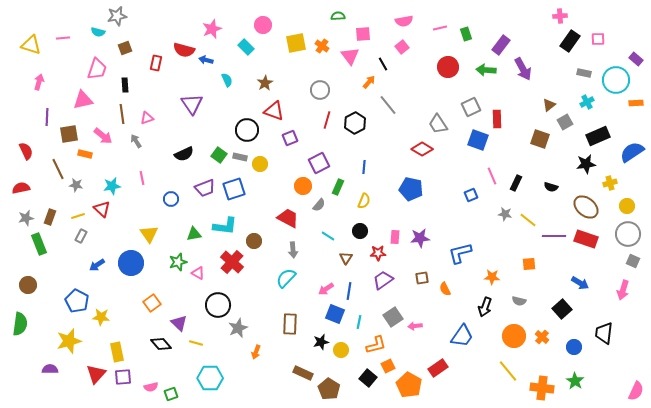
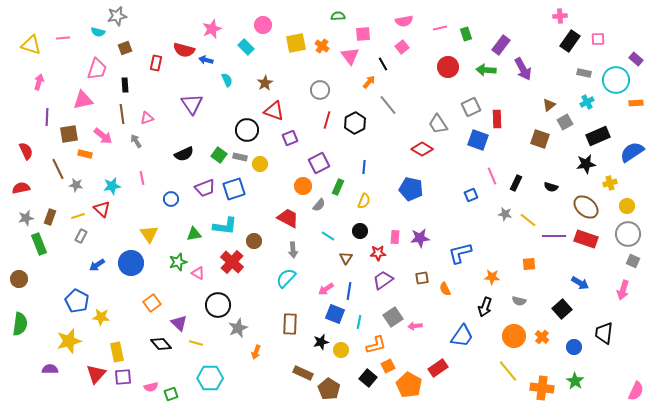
brown circle at (28, 285): moved 9 px left, 6 px up
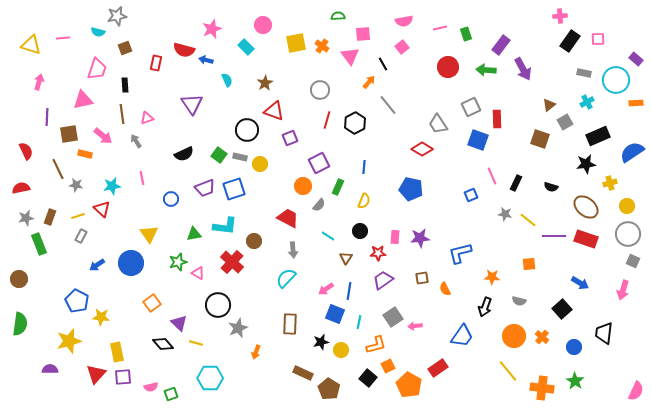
black diamond at (161, 344): moved 2 px right
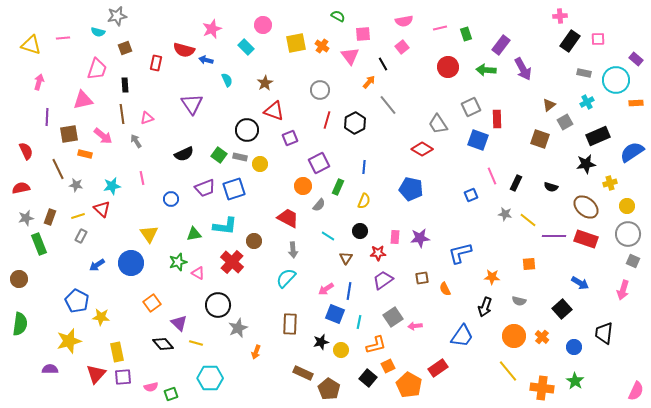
green semicircle at (338, 16): rotated 32 degrees clockwise
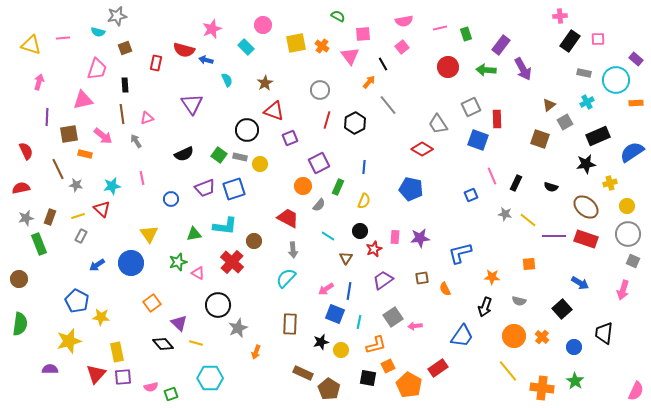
red star at (378, 253): moved 4 px left, 4 px up; rotated 21 degrees counterclockwise
black square at (368, 378): rotated 30 degrees counterclockwise
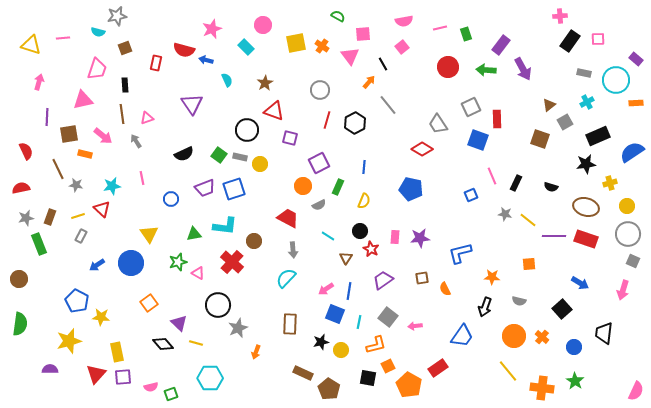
purple square at (290, 138): rotated 35 degrees clockwise
gray semicircle at (319, 205): rotated 24 degrees clockwise
brown ellipse at (586, 207): rotated 25 degrees counterclockwise
red star at (374, 249): moved 3 px left; rotated 21 degrees counterclockwise
orange square at (152, 303): moved 3 px left
gray square at (393, 317): moved 5 px left; rotated 18 degrees counterclockwise
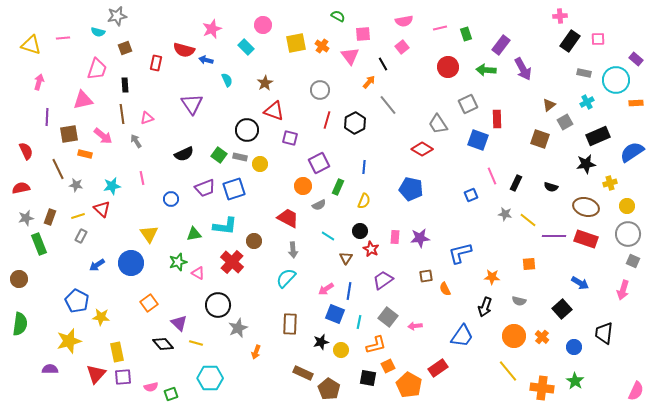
gray square at (471, 107): moved 3 px left, 3 px up
brown square at (422, 278): moved 4 px right, 2 px up
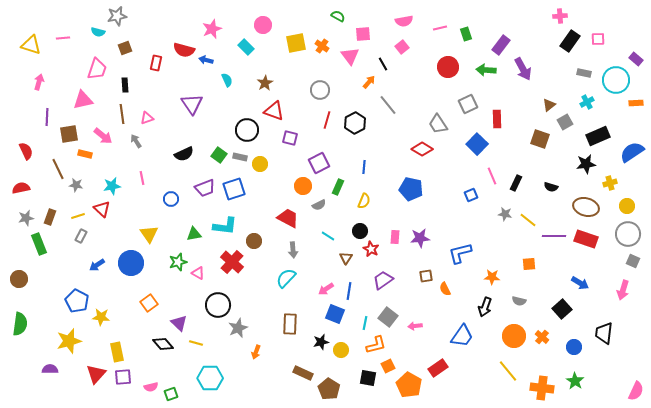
blue square at (478, 140): moved 1 px left, 4 px down; rotated 25 degrees clockwise
cyan line at (359, 322): moved 6 px right, 1 px down
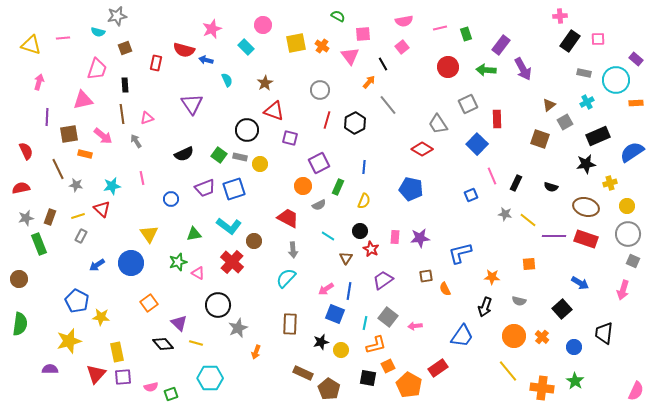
cyan L-shape at (225, 226): moved 4 px right; rotated 30 degrees clockwise
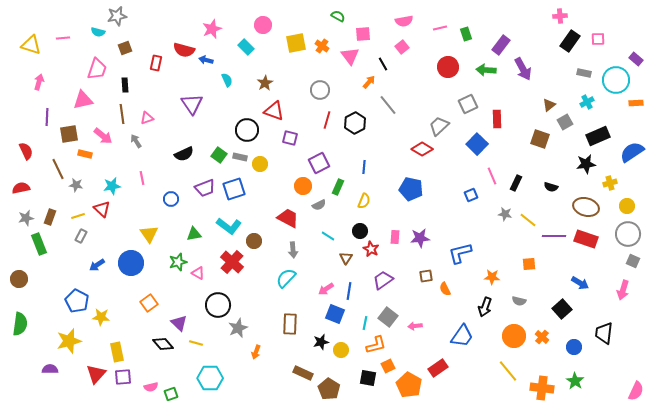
gray trapezoid at (438, 124): moved 1 px right, 2 px down; rotated 80 degrees clockwise
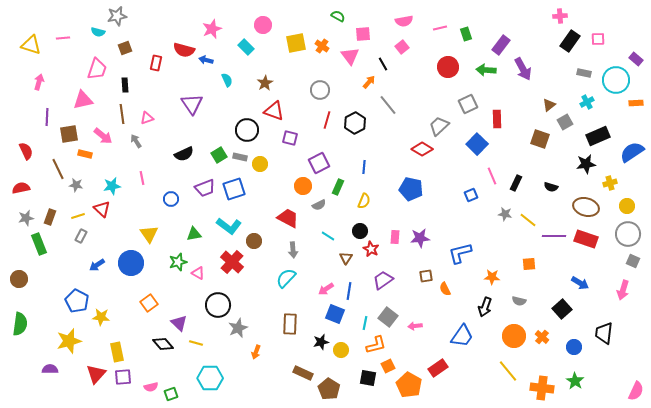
green square at (219, 155): rotated 21 degrees clockwise
